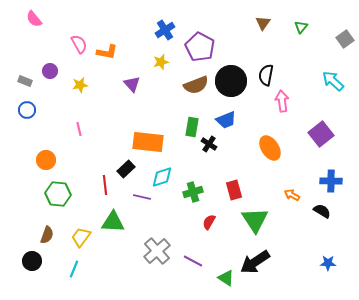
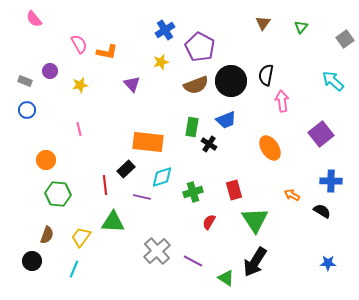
black arrow at (255, 262): rotated 24 degrees counterclockwise
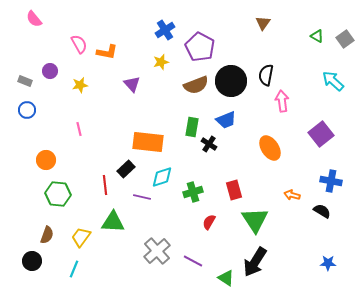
green triangle at (301, 27): moved 16 px right, 9 px down; rotated 40 degrees counterclockwise
blue cross at (331, 181): rotated 10 degrees clockwise
orange arrow at (292, 195): rotated 14 degrees counterclockwise
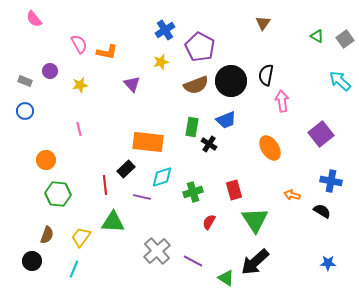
cyan arrow at (333, 81): moved 7 px right
blue circle at (27, 110): moved 2 px left, 1 px down
black arrow at (255, 262): rotated 16 degrees clockwise
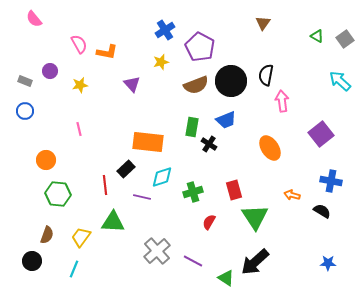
green triangle at (255, 220): moved 3 px up
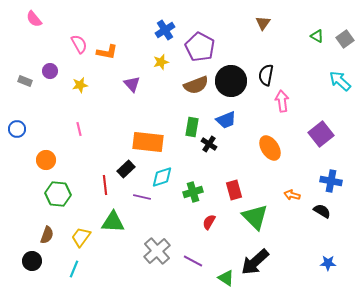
blue circle at (25, 111): moved 8 px left, 18 px down
green triangle at (255, 217): rotated 12 degrees counterclockwise
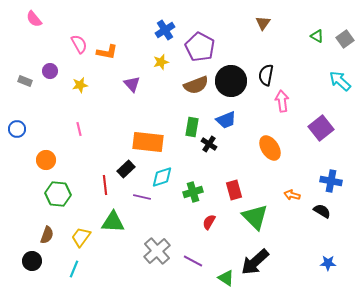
purple square at (321, 134): moved 6 px up
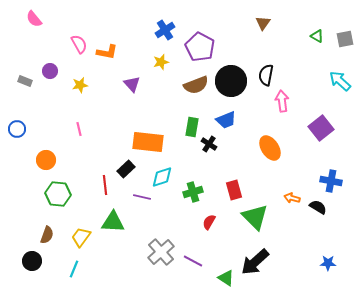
gray square at (345, 39): rotated 24 degrees clockwise
orange arrow at (292, 195): moved 3 px down
black semicircle at (322, 211): moved 4 px left, 4 px up
gray cross at (157, 251): moved 4 px right, 1 px down
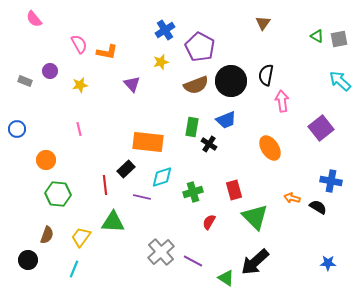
gray square at (345, 39): moved 6 px left
black circle at (32, 261): moved 4 px left, 1 px up
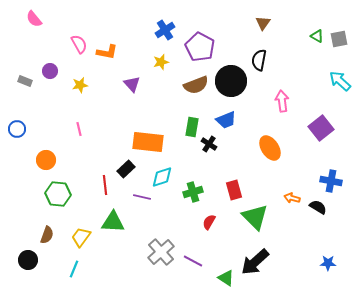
black semicircle at (266, 75): moved 7 px left, 15 px up
